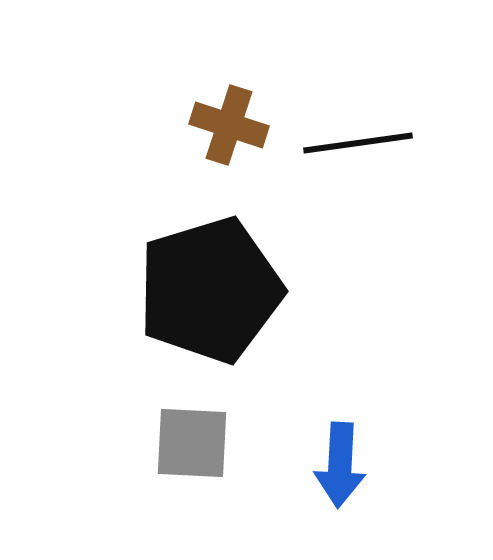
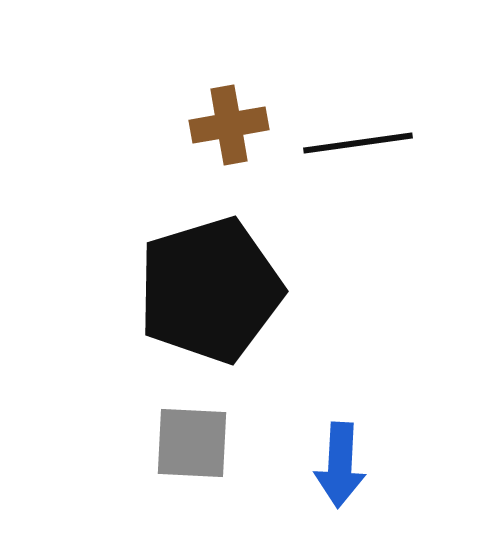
brown cross: rotated 28 degrees counterclockwise
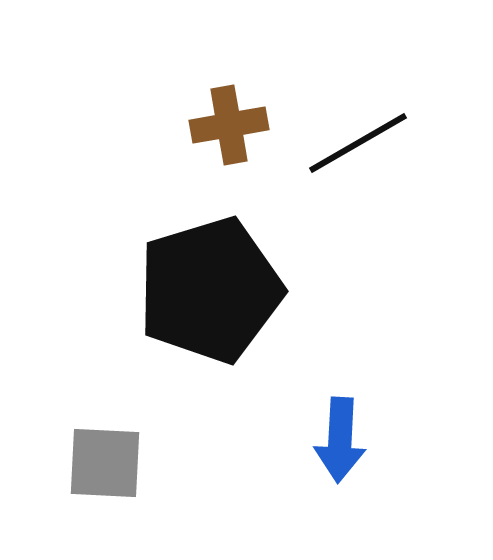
black line: rotated 22 degrees counterclockwise
gray square: moved 87 px left, 20 px down
blue arrow: moved 25 px up
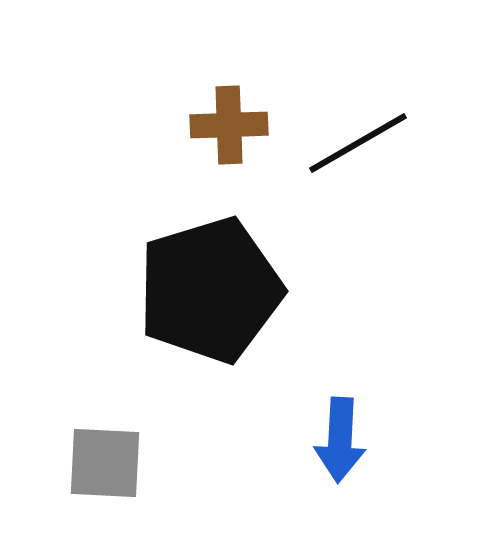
brown cross: rotated 8 degrees clockwise
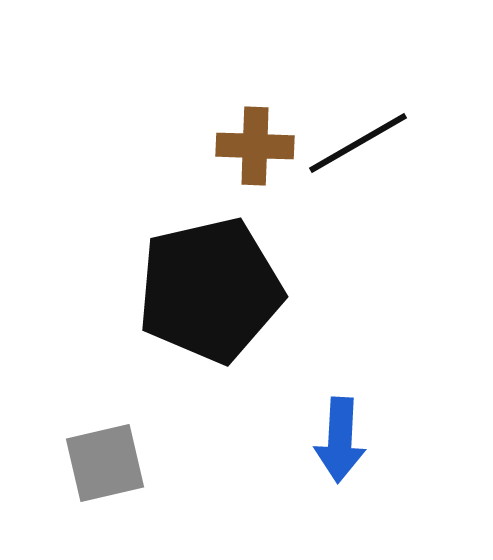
brown cross: moved 26 px right, 21 px down; rotated 4 degrees clockwise
black pentagon: rotated 4 degrees clockwise
gray square: rotated 16 degrees counterclockwise
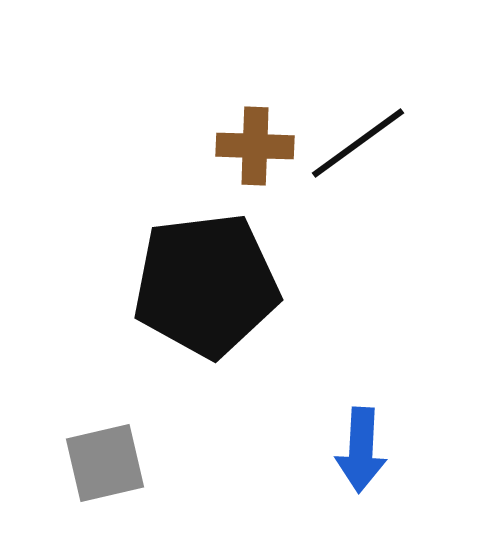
black line: rotated 6 degrees counterclockwise
black pentagon: moved 4 px left, 5 px up; rotated 6 degrees clockwise
blue arrow: moved 21 px right, 10 px down
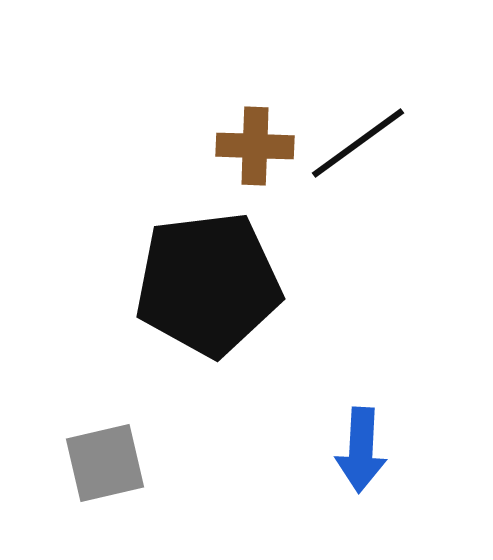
black pentagon: moved 2 px right, 1 px up
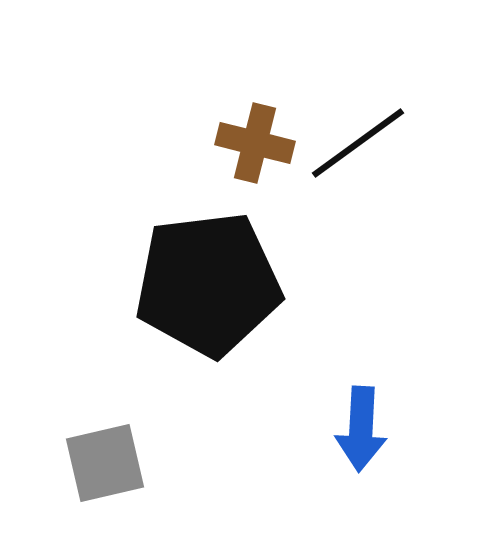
brown cross: moved 3 px up; rotated 12 degrees clockwise
blue arrow: moved 21 px up
